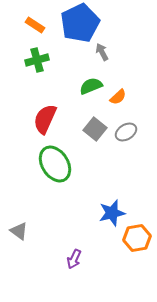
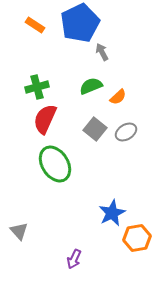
green cross: moved 27 px down
blue star: rotated 12 degrees counterclockwise
gray triangle: rotated 12 degrees clockwise
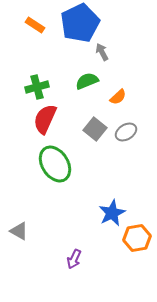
green semicircle: moved 4 px left, 5 px up
gray triangle: rotated 18 degrees counterclockwise
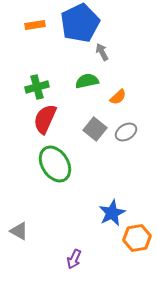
orange rectangle: rotated 42 degrees counterclockwise
green semicircle: rotated 10 degrees clockwise
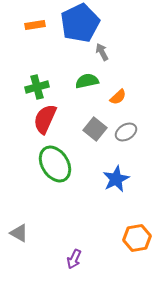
blue star: moved 4 px right, 34 px up
gray triangle: moved 2 px down
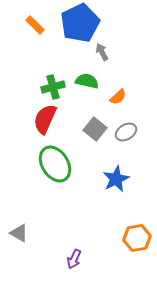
orange rectangle: rotated 54 degrees clockwise
green semicircle: rotated 25 degrees clockwise
green cross: moved 16 px right
